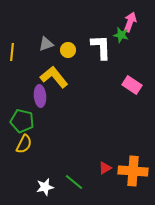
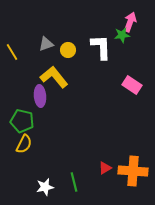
green star: moved 1 px right; rotated 21 degrees counterclockwise
yellow line: rotated 36 degrees counterclockwise
green line: rotated 36 degrees clockwise
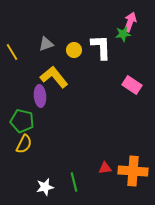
green star: moved 1 px right, 1 px up
yellow circle: moved 6 px right
red triangle: rotated 24 degrees clockwise
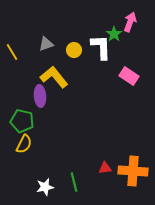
green star: moved 9 px left; rotated 28 degrees counterclockwise
pink rectangle: moved 3 px left, 9 px up
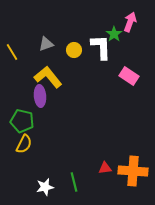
yellow L-shape: moved 6 px left
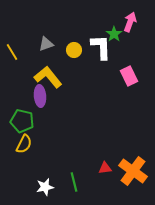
pink rectangle: rotated 30 degrees clockwise
orange cross: rotated 32 degrees clockwise
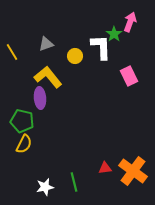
yellow circle: moved 1 px right, 6 px down
purple ellipse: moved 2 px down
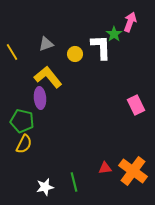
yellow circle: moved 2 px up
pink rectangle: moved 7 px right, 29 px down
